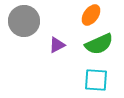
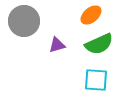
orange ellipse: rotated 15 degrees clockwise
purple triangle: rotated 12 degrees clockwise
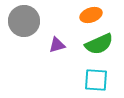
orange ellipse: rotated 20 degrees clockwise
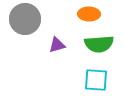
orange ellipse: moved 2 px left, 1 px up; rotated 20 degrees clockwise
gray circle: moved 1 px right, 2 px up
green semicircle: rotated 20 degrees clockwise
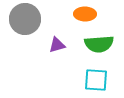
orange ellipse: moved 4 px left
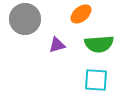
orange ellipse: moved 4 px left; rotated 40 degrees counterclockwise
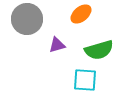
gray circle: moved 2 px right
green semicircle: moved 6 px down; rotated 12 degrees counterclockwise
cyan square: moved 11 px left
